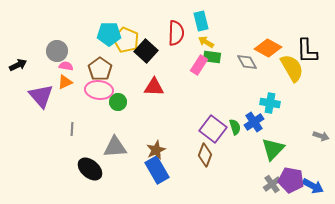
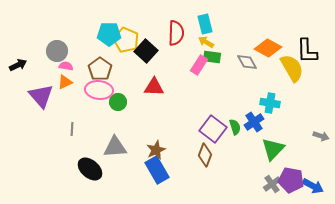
cyan rectangle: moved 4 px right, 3 px down
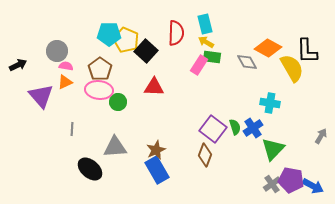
blue cross: moved 1 px left, 6 px down
gray arrow: rotated 77 degrees counterclockwise
